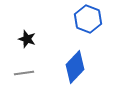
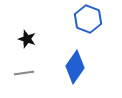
blue diamond: rotated 8 degrees counterclockwise
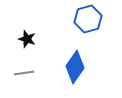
blue hexagon: rotated 24 degrees clockwise
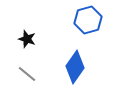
blue hexagon: moved 1 px down
gray line: moved 3 px right, 1 px down; rotated 48 degrees clockwise
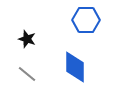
blue hexagon: moved 2 px left; rotated 16 degrees clockwise
blue diamond: rotated 36 degrees counterclockwise
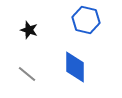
blue hexagon: rotated 12 degrees clockwise
black star: moved 2 px right, 9 px up
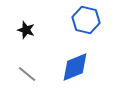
black star: moved 3 px left
blue diamond: rotated 68 degrees clockwise
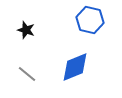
blue hexagon: moved 4 px right
